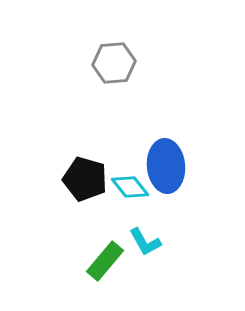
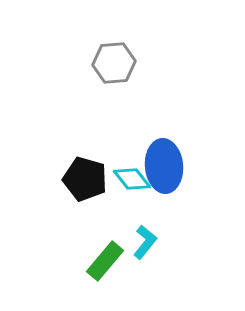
blue ellipse: moved 2 px left
cyan diamond: moved 2 px right, 8 px up
cyan L-shape: rotated 112 degrees counterclockwise
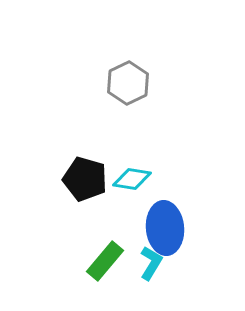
gray hexagon: moved 14 px right, 20 px down; rotated 21 degrees counterclockwise
blue ellipse: moved 1 px right, 62 px down
cyan diamond: rotated 42 degrees counterclockwise
cyan L-shape: moved 6 px right, 21 px down; rotated 8 degrees counterclockwise
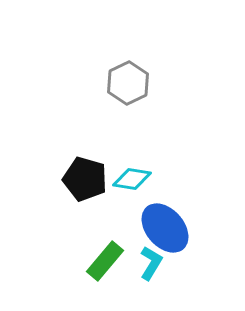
blue ellipse: rotated 36 degrees counterclockwise
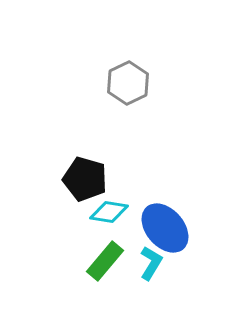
cyan diamond: moved 23 px left, 33 px down
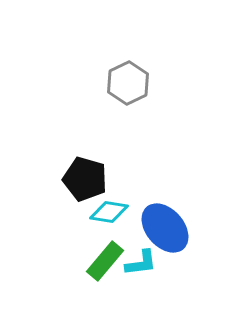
cyan L-shape: moved 10 px left; rotated 52 degrees clockwise
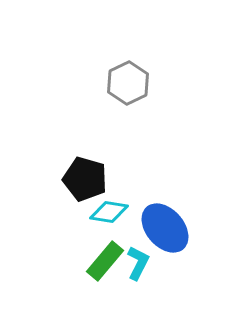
cyan L-shape: moved 3 px left; rotated 56 degrees counterclockwise
